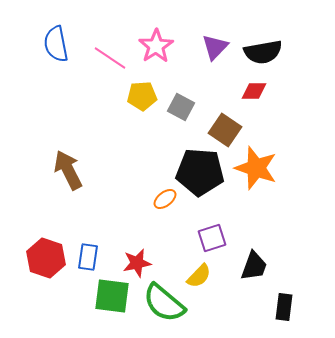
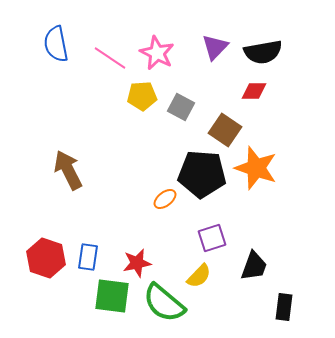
pink star: moved 1 px right, 7 px down; rotated 12 degrees counterclockwise
black pentagon: moved 2 px right, 2 px down
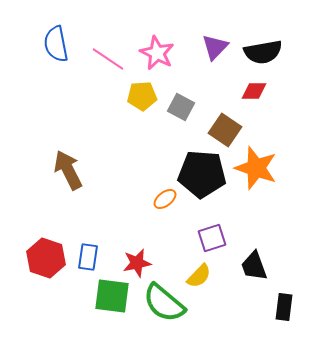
pink line: moved 2 px left, 1 px down
black trapezoid: rotated 140 degrees clockwise
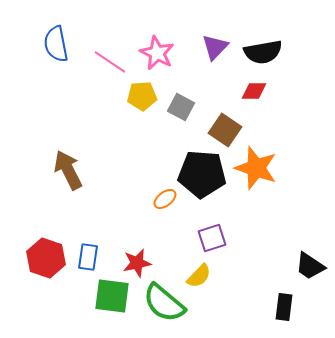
pink line: moved 2 px right, 3 px down
black trapezoid: moved 56 px right; rotated 36 degrees counterclockwise
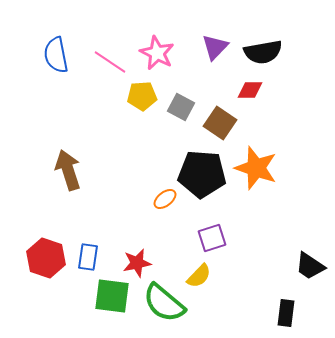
blue semicircle: moved 11 px down
red diamond: moved 4 px left, 1 px up
brown square: moved 5 px left, 7 px up
brown arrow: rotated 9 degrees clockwise
black rectangle: moved 2 px right, 6 px down
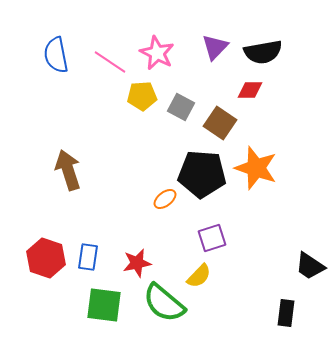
green square: moved 8 px left, 9 px down
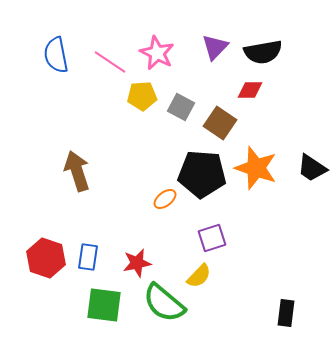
brown arrow: moved 9 px right, 1 px down
black trapezoid: moved 2 px right, 98 px up
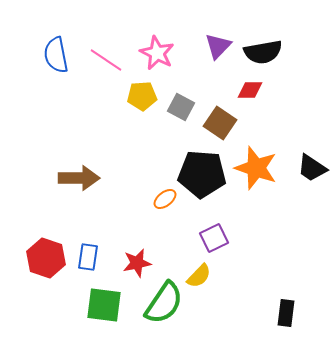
purple triangle: moved 3 px right, 1 px up
pink line: moved 4 px left, 2 px up
brown arrow: moved 2 px right, 7 px down; rotated 108 degrees clockwise
purple square: moved 2 px right; rotated 8 degrees counterclockwise
green semicircle: rotated 96 degrees counterclockwise
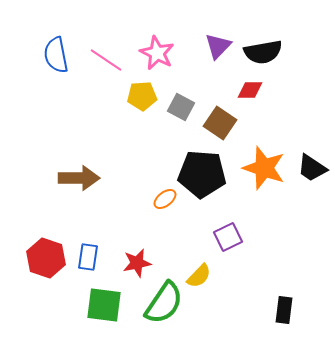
orange star: moved 8 px right
purple square: moved 14 px right, 1 px up
black rectangle: moved 2 px left, 3 px up
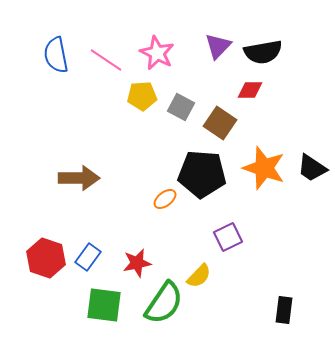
blue rectangle: rotated 28 degrees clockwise
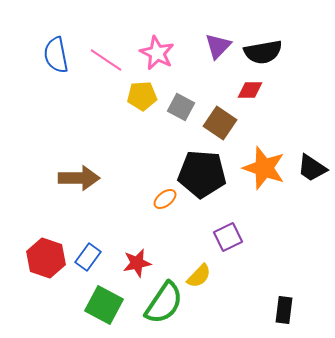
green square: rotated 21 degrees clockwise
